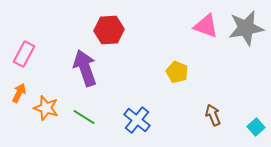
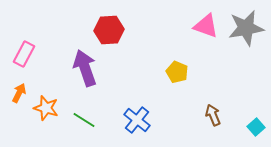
green line: moved 3 px down
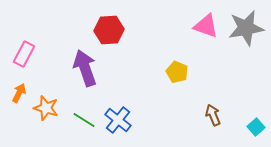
blue cross: moved 19 px left
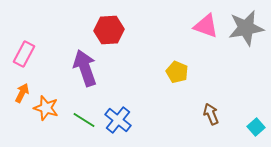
orange arrow: moved 3 px right
brown arrow: moved 2 px left, 1 px up
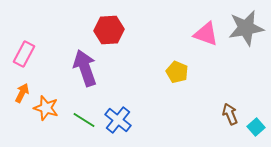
pink triangle: moved 8 px down
brown arrow: moved 19 px right
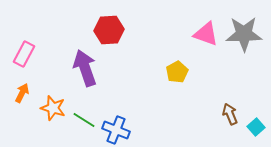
gray star: moved 2 px left, 6 px down; rotated 9 degrees clockwise
yellow pentagon: rotated 20 degrees clockwise
orange star: moved 7 px right
blue cross: moved 2 px left, 10 px down; rotated 16 degrees counterclockwise
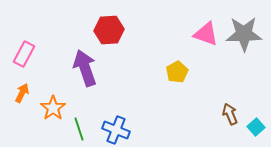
orange star: rotated 20 degrees clockwise
green line: moved 5 px left, 9 px down; rotated 40 degrees clockwise
